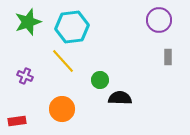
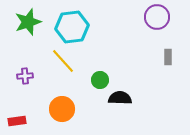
purple circle: moved 2 px left, 3 px up
purple cross: rotated 28 degrees counterclockwise
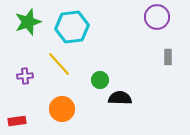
yellow line: moved 4 px left, 3 px down
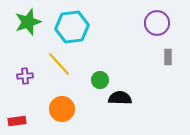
purple circle: moved 6 px down
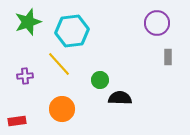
cyan hexagon: moved 4 px down
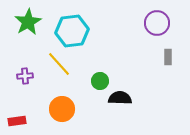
green star: rotated 12 degrees counterclockwise
green circle: moved 1 px down
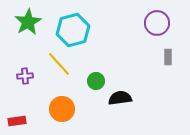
cyan hexagon: moved 1 px right, 1 px up; rotated 8 degrees counterclockwise
green circle: moved 4 px left
black semicircle: rotated 10 degrees counterclockwise
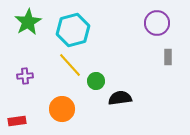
yellow line: moved 11 px right, 1 px down
